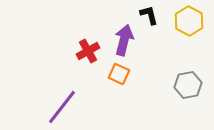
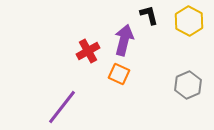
gray hexagon: rotated 12 degrees counterclockwise
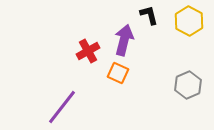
orange square: moved 1 px left, 1 px up
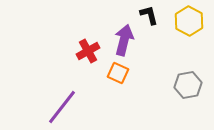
gray hexagon: rotated 12 degrees clockwise
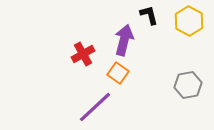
red cross: moved 5 px left, 3 px down
orange square: rotated 10 degrees clockwise
purple line: moved 33 px right; rotated 9 degrees clockwise
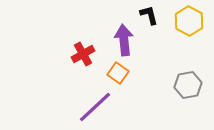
purple arrow: rotated 20 degrees counterclockwise
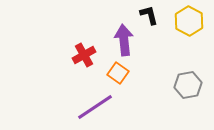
red cross: moved 1 px right, 1 px down
purple line: rotated 9 degrees clockwise
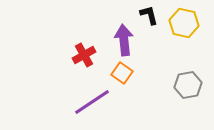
yellow hexagon: moved 5 px left, 2 px down; rotated 16 degrees counterclockwise
orange square: moved 4 px right
purple line: moved 3 px left, 5 px up
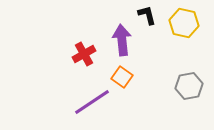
black L-shape: moved 2 px left
purple arrow: moved 2 px left
red cross: moved 1 px up
orange square: moved 4 px down
gray hexagon: moved 1 px right, 1 px down
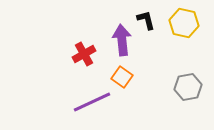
black L-shape: moved 1 px left, 5 px down
gray hexagon: moved 1 px left, 1 px down
purple line: rotated 9 degrees clockwise
